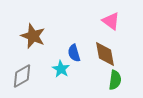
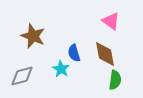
gray diamond: rotated 15 degrees clockwise
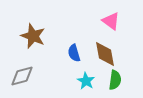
cyan star: moved 25 px right, 12 px down
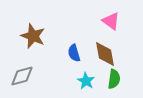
green semicircle: moved 1 px left, 1 px up
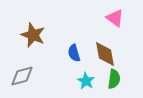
pink triangle: moved 4 px right, 3 px up
brown star: moved 1 px up
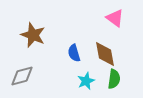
cyan star: rotated 18 degrees clockwise
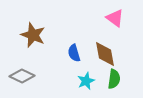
gray diamond: rotated 40 degrees clockwise
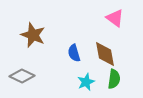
cyan star: moved 1 px down
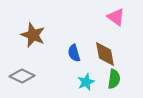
pink triangle: moved 1 px right, 1 px up
